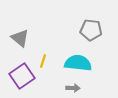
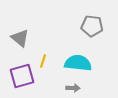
gray pentagon: moved 1 px right, 4 px up
purple square: rotated 20 degrees clockwise
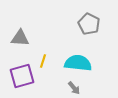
gray pentagon: moved 3 px left, 2 px up; rotated 20 degrees clockwise
gray triangle: rotated 36 degrees counterclockwise
gray arrow: moved 1 px right; rotated 48 degrees clockwise
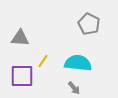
yellow line: rotated 16 degrees clockwise
purple square: rotated 15 degrees clockwise
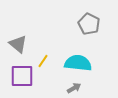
gray triangle: moved 2 px left, 6 px down; rotated 36 degrees clockwise
gray arrow: rotated 80 degrees counterclockwise
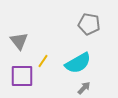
gray pentagon: rotated 15 degrees counterclockwise
gray triangle: moved 1 px right, 3 px up; rotated 12 degrees clockwise
cyan semicircle: rotated 144 degrees clockwise
gray arrow: moved 10 px right; rotated 16 degrees counterclockwise
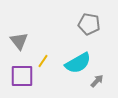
gray arrow: moved 13 px right, 7 px up
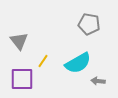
purple square: moved 3 px down
gray arrow: moved 1 px right; rotated 128 degrees counterclockwise
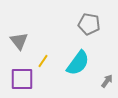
cyan semicircle: rotated 24 degrees counterclockwise
gray arrow: moved 9 px right; rotated 120 degrees clockwise
